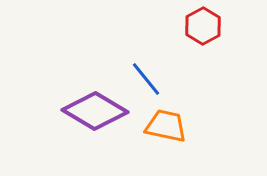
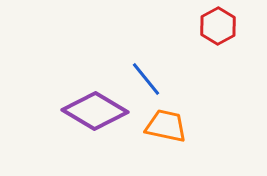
red hexagon: moved 15 px right
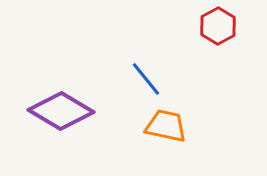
purple diamond: moved 34 px left
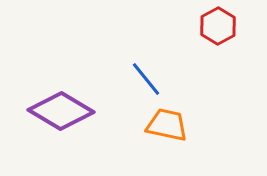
orange trapezoid: moved 1 px right, 1 px up
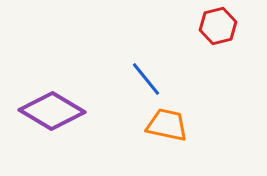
red hexagon: rotated 15 degrees clockwise
purple diamond: moved 9 px left
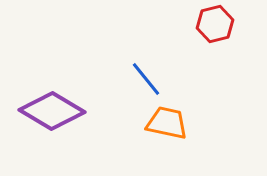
red hexagon: moved 3 px left, 2 px up
orange trapezoid: moved 2 px up
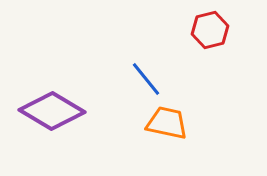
red hexagon: moved 5 px left, 6 px down
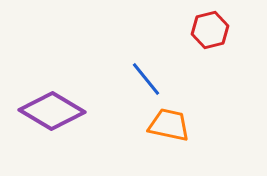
orange trapezoid: moved 2 px right, 2 px down
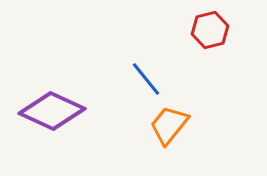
purple diamond: rotated 6 degrees counterclockwise
orange trapezoid: rotated 63 degrees counterclockwise
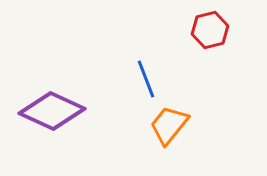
blue line: rotated 18 degrees clockwise
